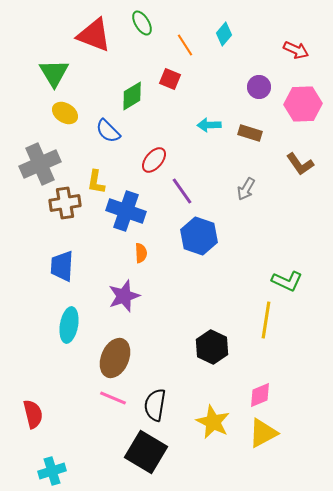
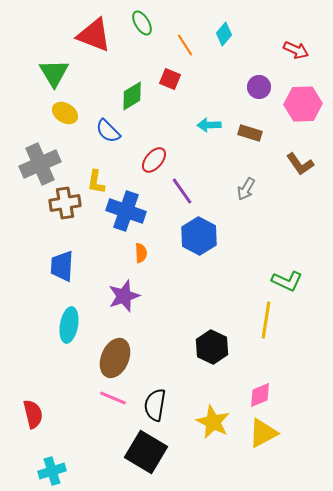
blue hexagon: rotated 9 degrees clockwise
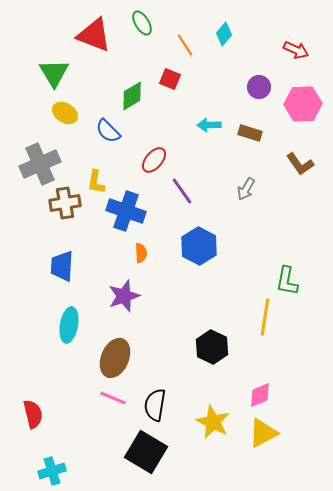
blue hexagon: moved 10 px down
green L-shape: rotated 76 degrees clockwise
yellow line: moved 1 px left, 3 px up
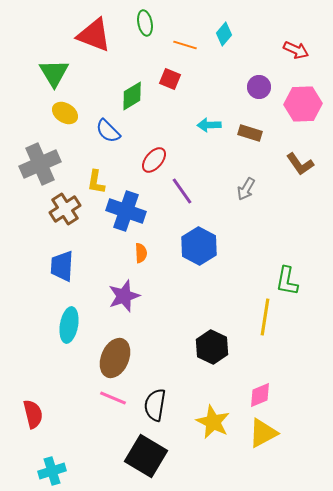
green ellipse: moved 3 px right; rotated 20 degrees clockwise
orange line: rotated 40 degrees counterclockwise
brown cross: moved 6 px down; rotated 24 degrees counterclockwise
black square: moved 4 px down
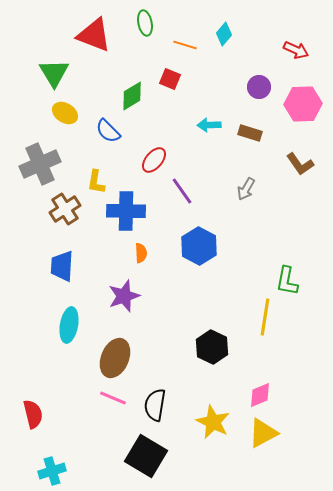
blue cross: rotated 18 degrees counterclockwise
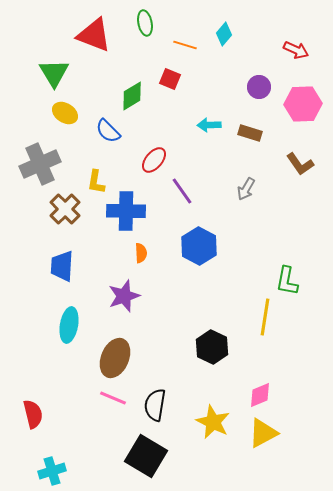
brown cross: rotated 12 degrees counterclockwise
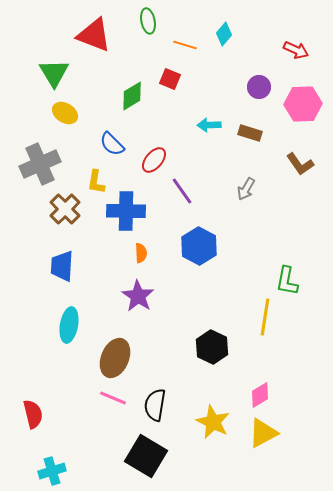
green ellipse: moved 3 px right, 2 px up
blue semicircle: moved 4 px right, 13 px down
purple star: moved 14 px right; rotated 20 degrees counterclockwise
pink diamond: rotated 8 degrees counterclockwise
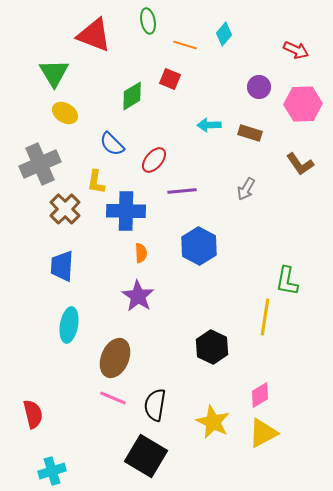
purple line: rotated 60 degrees counterclockwise
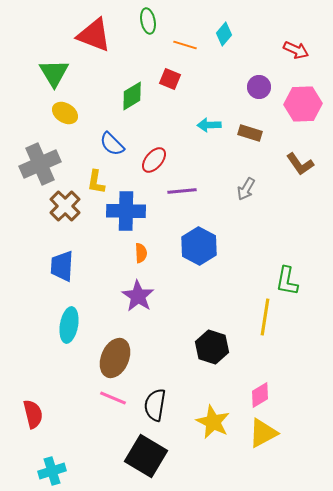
brown cross: moved 3 px up
black hexagon: rotated 8 degrees counterclockwise
